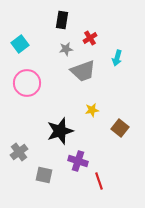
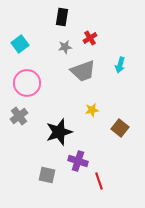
black rectangle: moved 3 px up
gray star: moved 1 px left, 2 px up
cyan arrow: moved 3 px right, 7 px down
black star: moved 1 px left, 1 px down
gray cross: moved 36 px up
gray square: moved 3 px right
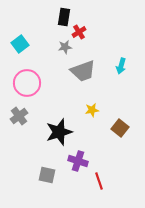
black rectangle: moved 2 px right
red cross: moved 11 px left, 6 px up
cyan arrow: moved 1 px right, 1 px down
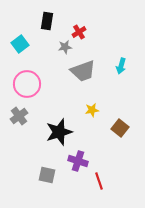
black rectangle: moved 17 px left, 4 px down
pink circle: moved 1 px down
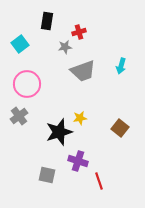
red cross: rotated 16 degrees clockwise
yellow star: moved 12 px left, 8 px down
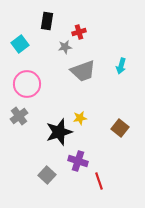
gray square: rotated 30 degrees clockwise
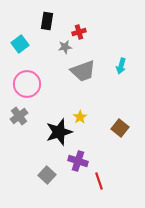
yellow star: moved 1 px up; rotated 24 degrees counterclockwise
